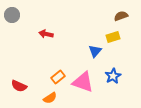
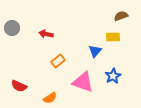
gray circle: moved 13 px down
yellow rectangle: rotated 16 degrees clockwise
orange rectangle: moved 16 px up
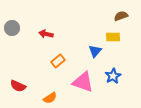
red semicircle: moved 1 px left
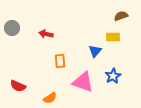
orange rectangle: moved 2 px right; rotated 56 degrees counterclockwise
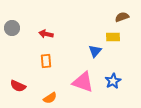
brown semicircle: moved 1 px right, 1 px down
orange rectangle: moved 14 px left
blue star: moved 5 px down
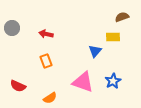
orange rectangle: rotated 16 degrees counterclockwise
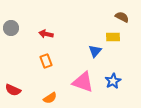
brown semicircle: rotated 48 degrees clockwise
gray circle: moved 1 px left
red semicircle: moved 5 px left, 4 px down
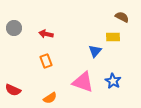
gray circle: moved 3 px right
blue star: rotated 14 degrees counterclockwise
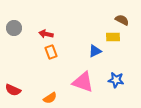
brown semicircle: moved 3 px down
blue triangle: rotated 24 degrees clockwise
orange rectangle: moved 5 px right, 9 px up
blue star: moved 3 px right, 1 px up; rotated 21 degrees counterclockwise
